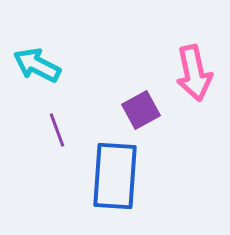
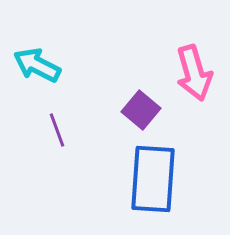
pink arrow: rotated 4 degrees counterclockwise
purple square: rotated 21 degrees counterclockwise
blue rectangle: moved 38 px right, 3 px down
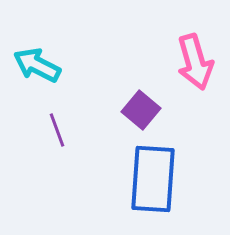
pink arrow: moved 1 px right, 11 px up
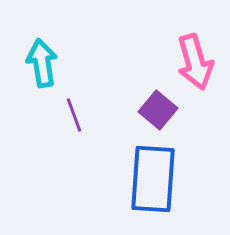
cyan arrow: moved 5 px right, 2 px up; rotated 54 degrees clockwise
purple square: moved 17 px right
purple line: moved 17 px right, 15 px up
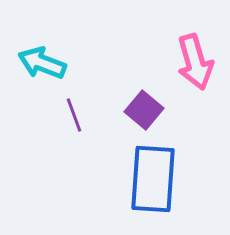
cyan arrow: rotated 60 degrees counterclockwise
purple square: moved 14 px left
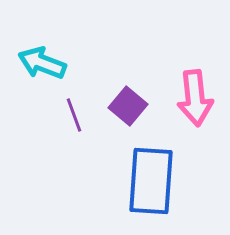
pink arrow: moved 36 px down; rotated 10 degrees clockwise
purple square: moved 16 px left, 4 px up
blue rectangle: moved 2 px left, 2 px down
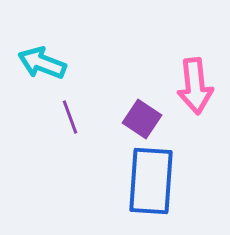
pink arrow: moved 12 px up
purple square: moved 14 px right, 13 px down; rotated 6 degrees counterclockwise
purple line: moved 4 px left, 2 px down
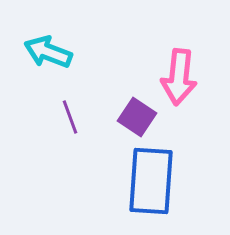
cyan arrow: moved 6 px right, 11 px up
pink arrow: moved 16 px left, 9 px up; rotated 12 degrees clockwise
purple square: moved 5 px left, 2 px up
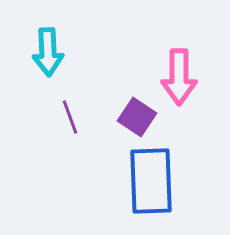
cyan arrow: rotated 114 degrees counterclockwise
pink arrow: rotated 6 degrees counterclockwise
blue rectangle: rotated 6 degrees counterclockwise
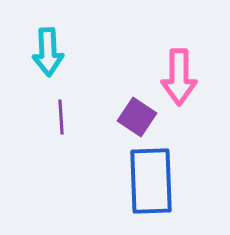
purple line: moved 9 px left; rotated 16 degrees clockwise
